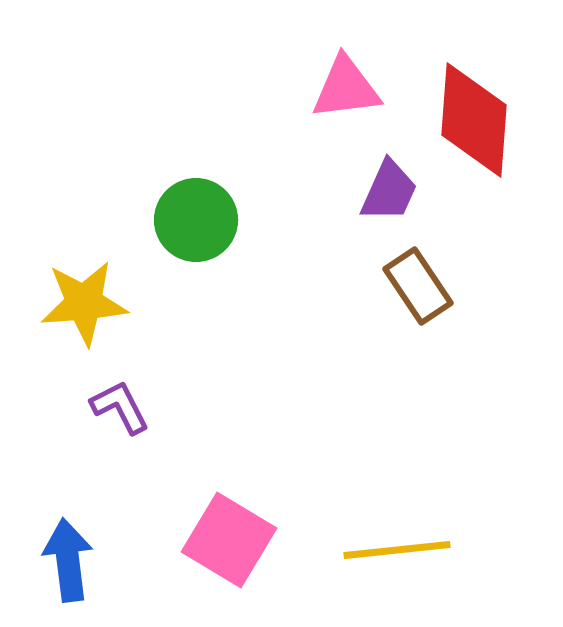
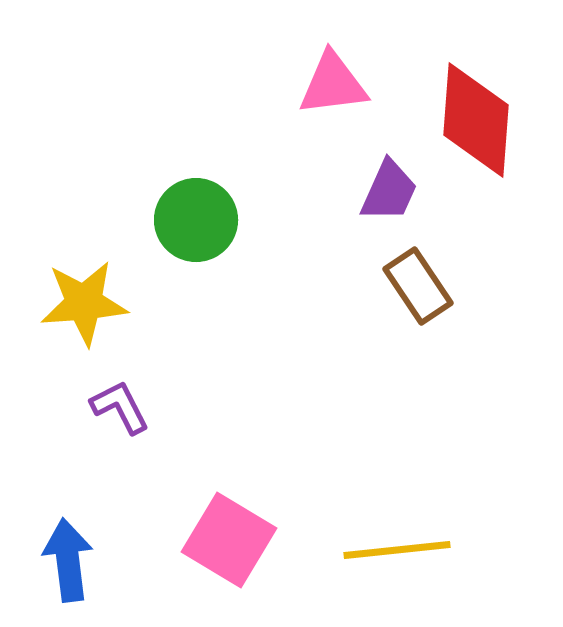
pink triangle: moved 13 px left, 4 px up
red diamond: moved 2 px right
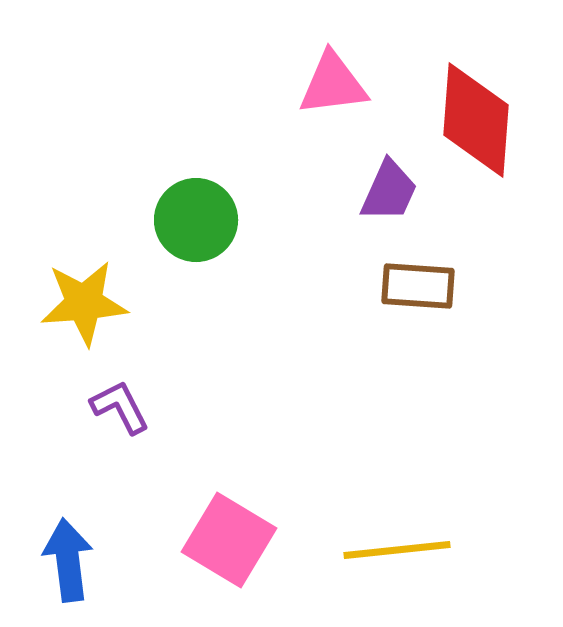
brown rectangle: rotated 52 degrees counterclockwise
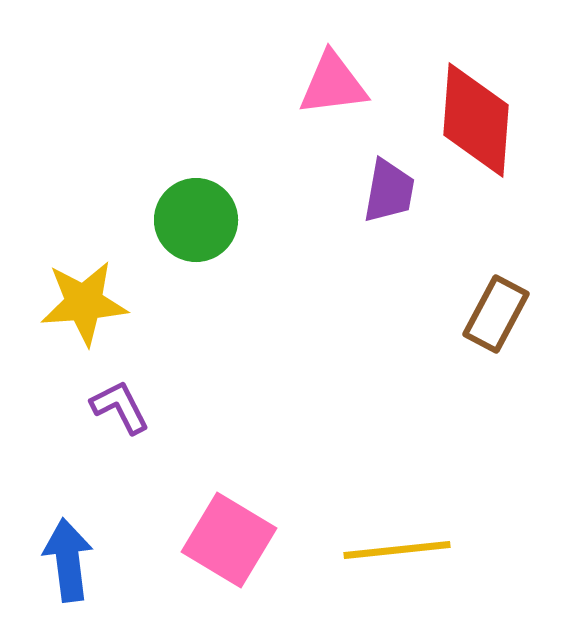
purple trapezoid: rotated 14 degrees counterclockwise
brown rectangle: moved 78 px right, 28 px down; rotated 66 degrees counterclockwise
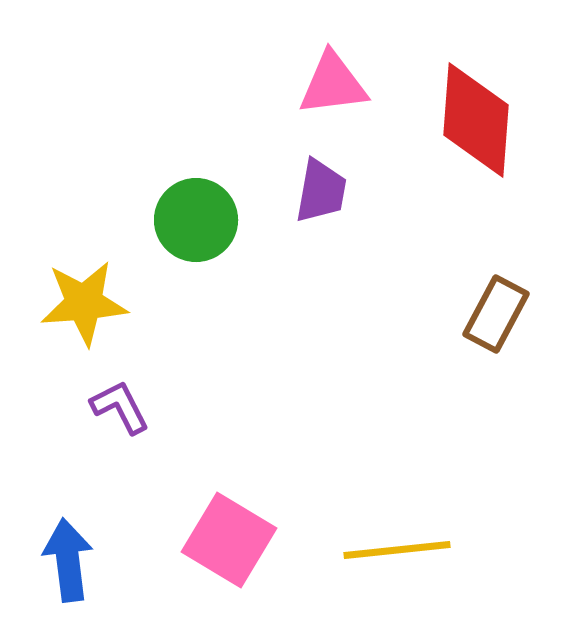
purple trapezoid: moved 68 px left
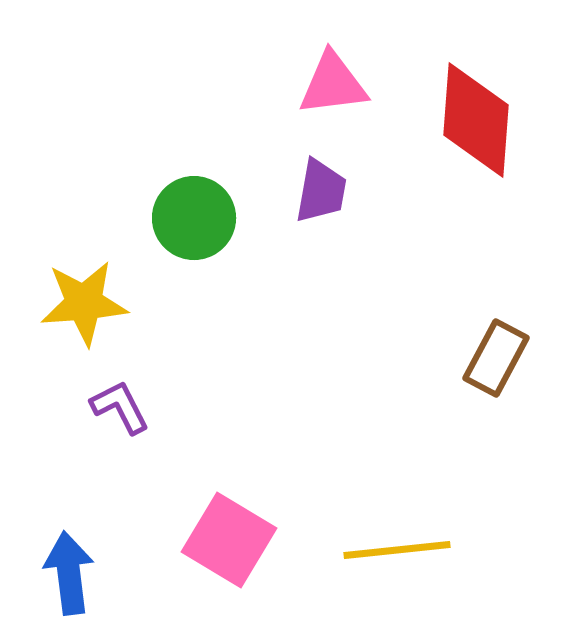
green circle: moved 2 px left, 2 px up
brown rectangle: moved 44 px down
blue arrow: moved 1 px right, 13 px down
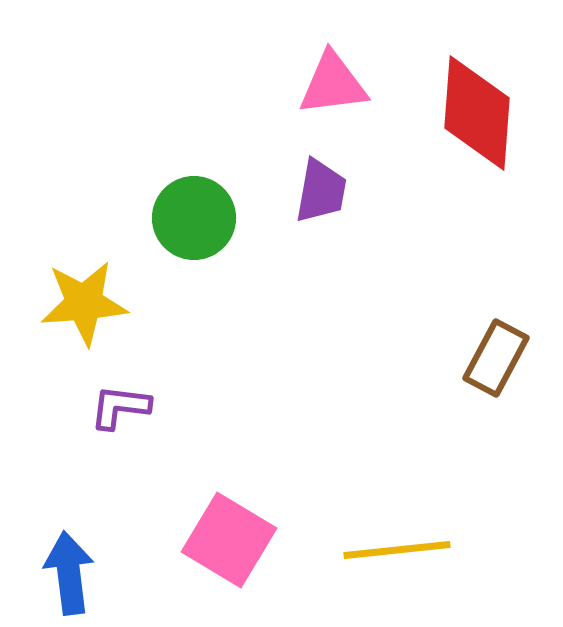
red diamond: moved 1 px right, 7 px up
purple L-shape: rotated 56 degrees counterclockwise
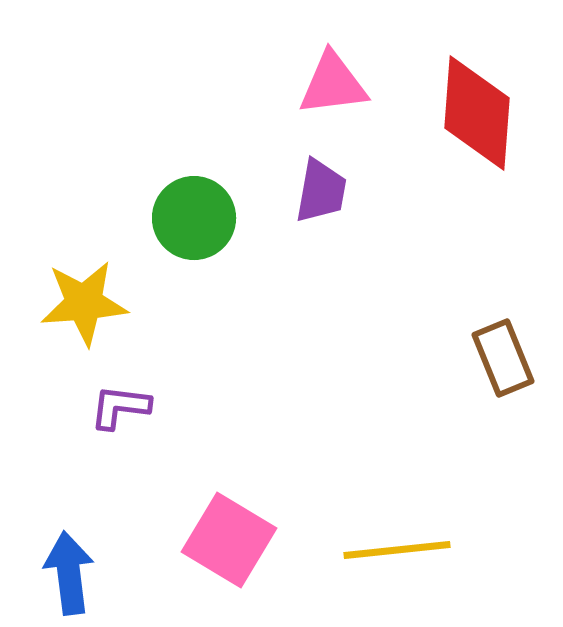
brown rectangle: moved 7 px right; rotated 50 degrees counterclockwise
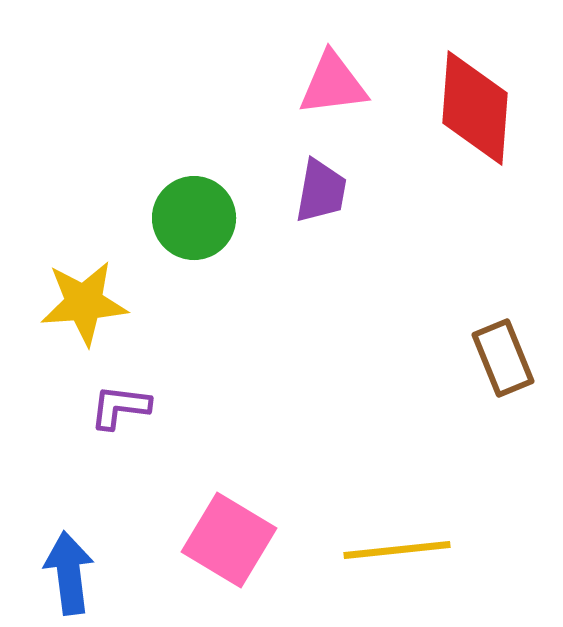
red diamond: moved 2 px left, 5 px up
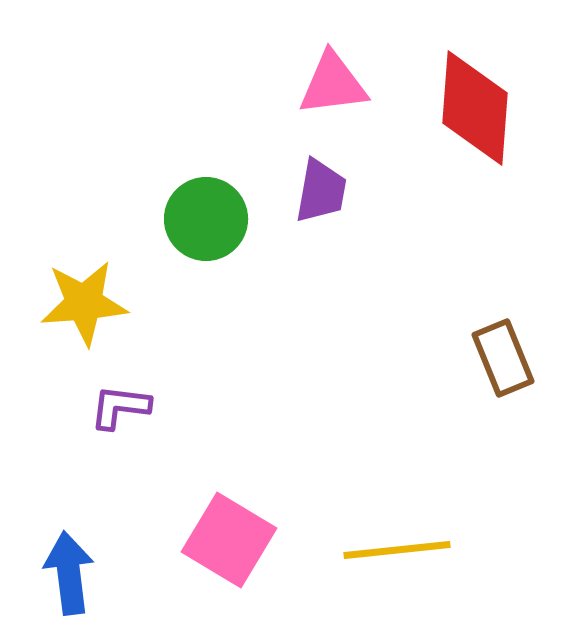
green circle: moved 12 px right, 1 px down
